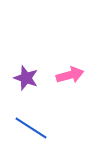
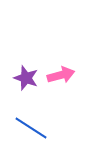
pink arrow: moved 9 px left
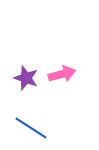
pink arrow: moved 1 px right, 1 px up
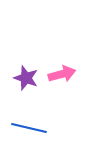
blue line: moved 2 px left; rotated 20 degrees counterclockwise
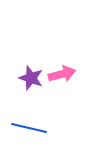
purple star: moved 5 px right
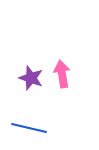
pink arrow: rotated 84 degrees counterclockwise
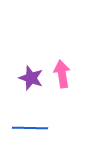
blue line: moved 1 px right; rotated 12 degrees counterclockwise
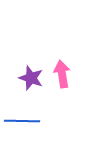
blue line: moved 8 px left, 7 px up
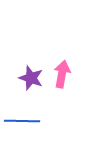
pink arrow: rotated 20 degrees clockwise
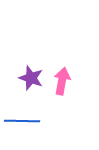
pink arrow: moved 7 px down
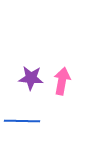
purple star: rotated 15 degrees counterclockwise
